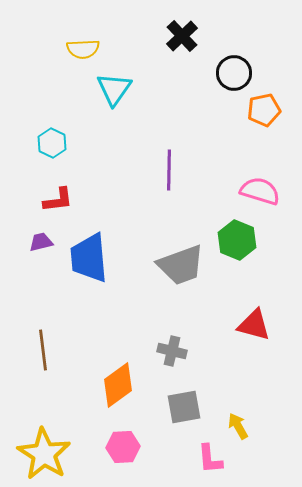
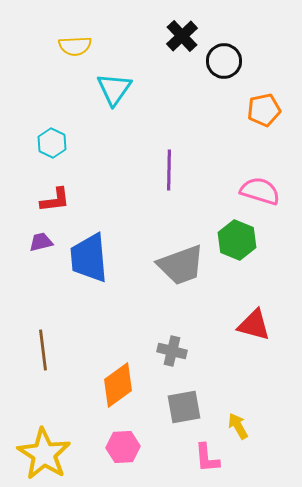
yellow semicircle: moved 8 px left, 3 px up
black circle: moved 10 px left, 12 px up
red L-shape: moved 3 px left
pink L-shape: moved 3 px left, 1 px up
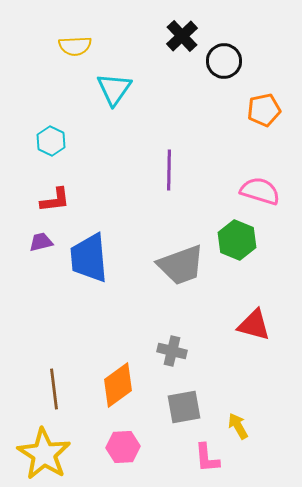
cyan hexagon: moved 1 px left, 2 px up
brown line: moved 11 px right, 39 px down
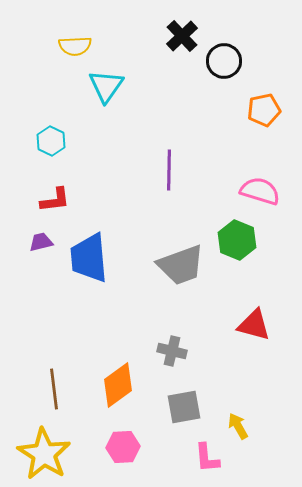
cyan triangle: moved 8 px left, 3 px up
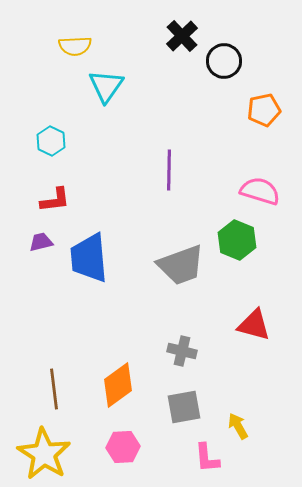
gray cross: moved 10 px right
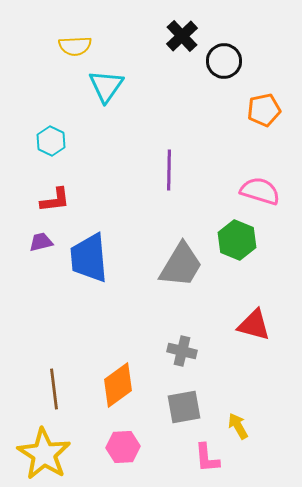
gray trapezoid: rotated 39 degrees counterclockwise
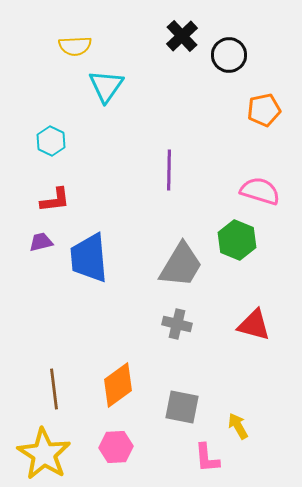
black circle: moved 5 px right, 6 px up
gray cross: moved 5 px left, 27 px up
gray square: moved 2 px left; rotated 21 degrees clockwise
pink hexagon: moved 7 px left
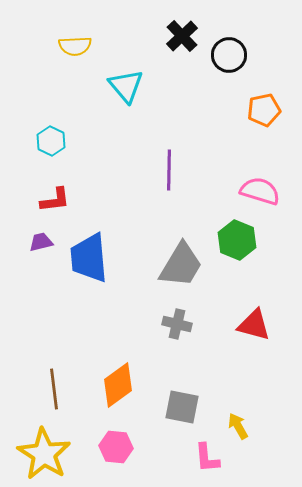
cyan triangle: moved 20 px right; rotated 15 degrees counterclockwise
pink hexagon: rotated 8 degrees clockwise
